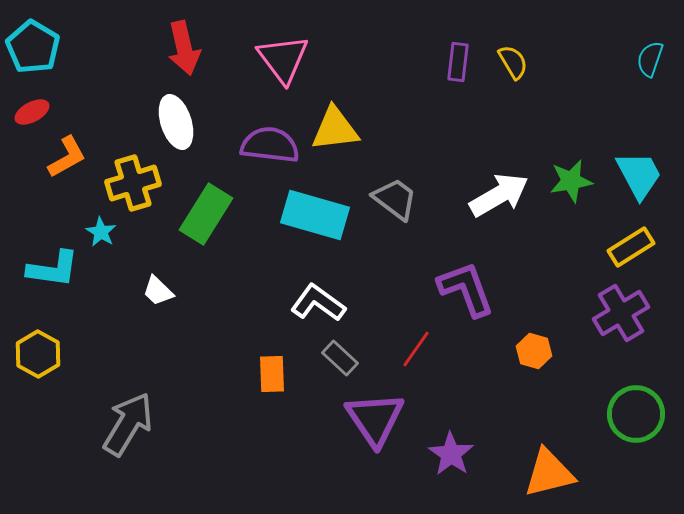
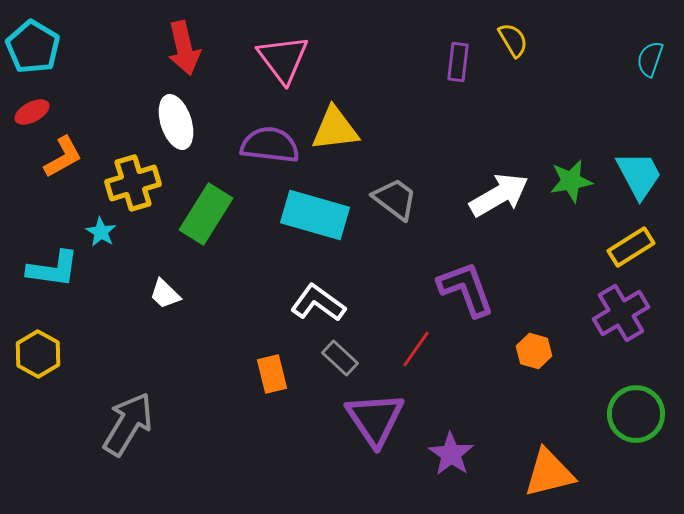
yellow semicircle: moved 22 px up
orange L-shape: moved 4 px left
white trapezoid: moved 7 px right, 3 px down
orange rectangle: rotated 12 degrees counterclockwise
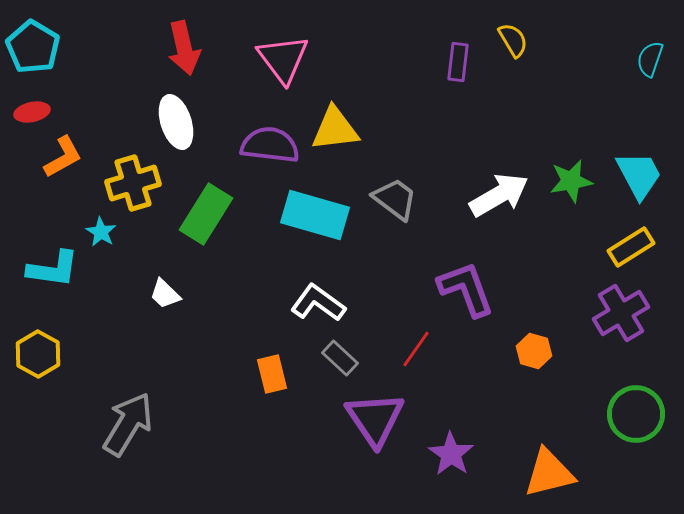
red ellipse: rotated 16 degrees clockwise
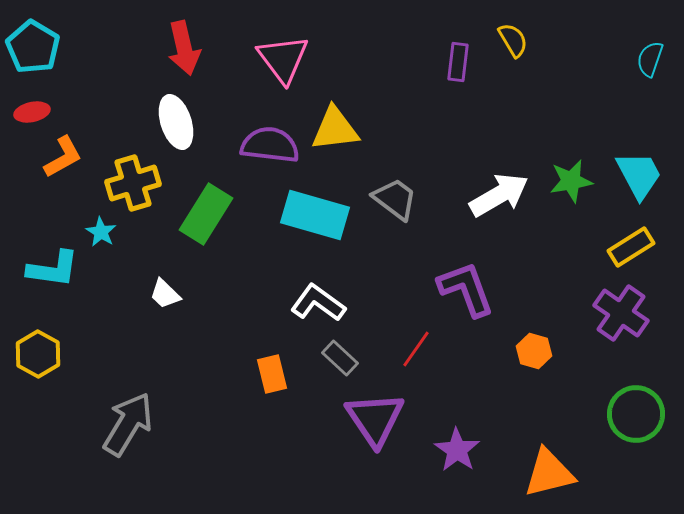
purple cross: rotated 24 degrees counterclockwise
purple star: moved 6 px right, 4 px up
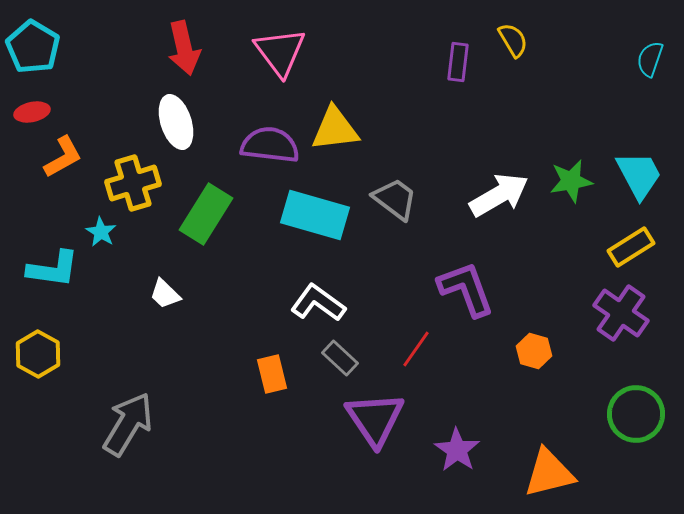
pink triangle: moved 3 px left, 7 px up
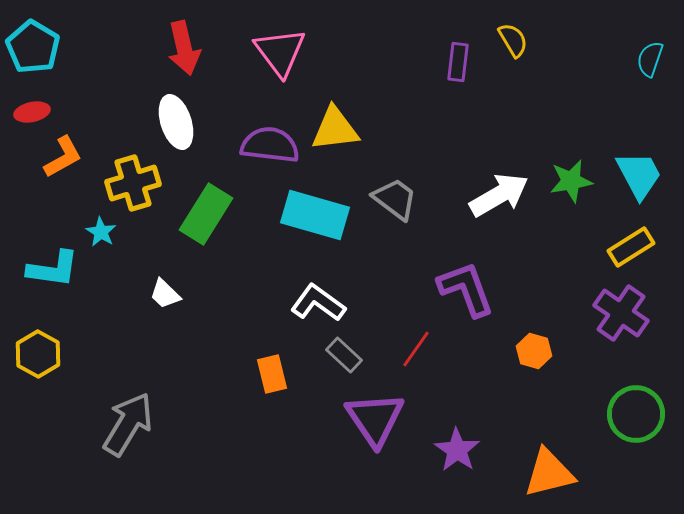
gray rectangle: moved 4 px right, 3 px up
